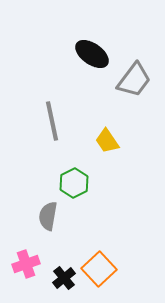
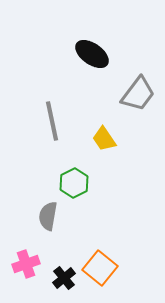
gray trapezoid: moved 4 px right, 14 px down
yellow trapezoid: moved 3 px left, 2 px up
orange square: moved 1 px right, 1 px up; rotated 8 degrees counterclockwise
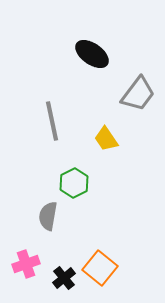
yellow trapezoid: moved 2 px right
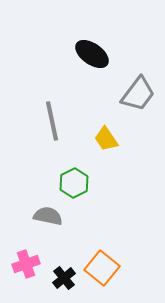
gray semicircle: rotated 92 degrees clockwise
orange square: moved 2 px right
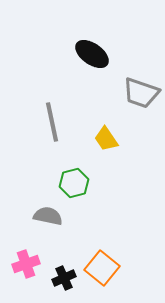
gray trapezoid: moved 3 px right, 1 px up; rotated 72 degrees clockwise
gray line: moved 1 px down
green hexagon: rotated 12 degrees clockwise
black cross: rotated 15 degrees clockwise
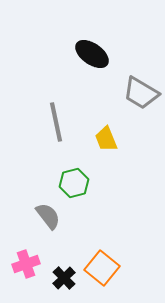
gray trapezoid: rotated 12 degrees clockwise
gray line: moved 4 px right
yellow trapezoid: rotated 12 degrees clockwise
gray semicircle: rotated 40 degrees clockwise
black cross: rotated 20 degrees counterclockwise
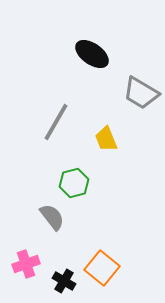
gray line: rotated 42 degrees clockwise
gray semicircle: moved 4 px right, 1 px down
black cross: moved 3 px down; rotated 15 degrees counterclockwise
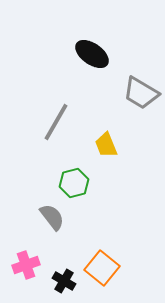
yellow trapezoid: moved 6 px down
pink cross: moved 1 px down
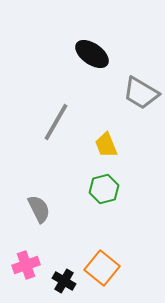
green hexagon: moved 30 px right, 6 px down
gray semicircle: moved 13 px left, 8 px up; rotated 12 degrees clockwise
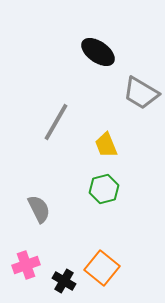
black ellipse: moved 6 px right, 2 px up
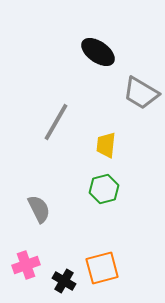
yellow trapezoid: rotated 28 degrees clockwise
orange square: rotated 36 degrees clockwise
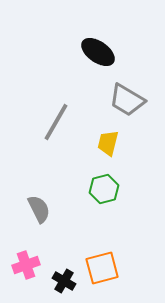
gray trapezoid: moved 14 px left, 7 px down
yellow trapezoid: moved 2 px right, 2 px up; rotated 8 degrees clockwise
